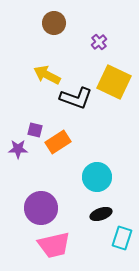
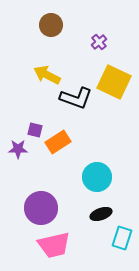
brown circle: moved 3 px left, 2 px down
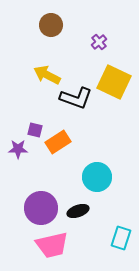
black ellipse: moved 23 px left, 3 px up
cyan rectangle: moved 1 px left
pink trapezoid: moved 2 px left
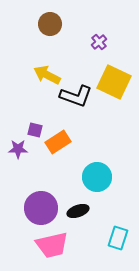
brown circle: moved 1 px left, 1 px up
black L-shape: moved 2 px up
cyan rectangle: moved 3 px left
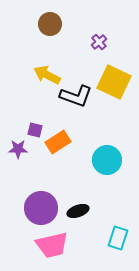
cyan circle: moved 10 px right, 17 px up
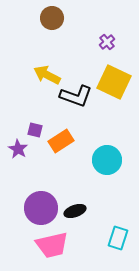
brown circle: moved 2 px right, 6 px up
purple cross: moved 8 px right
orange rectangle: moved 3 px right, 1 px up
purple star: rotated 30 degrees clockwise
black ellipse: moved 3 px left
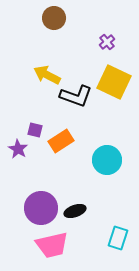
brown circle: moved 2 px right
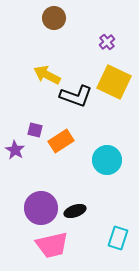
purple star: moved 3 px left, 1 px down
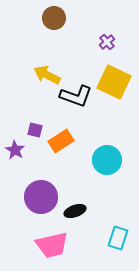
purple circle: moved 11 px up
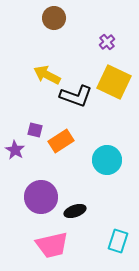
cyan rectangle: moved 3 px down
